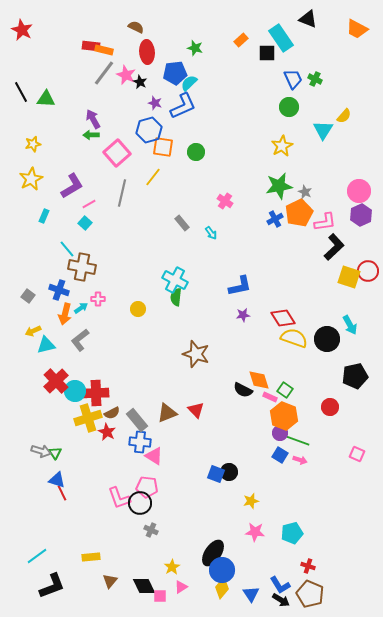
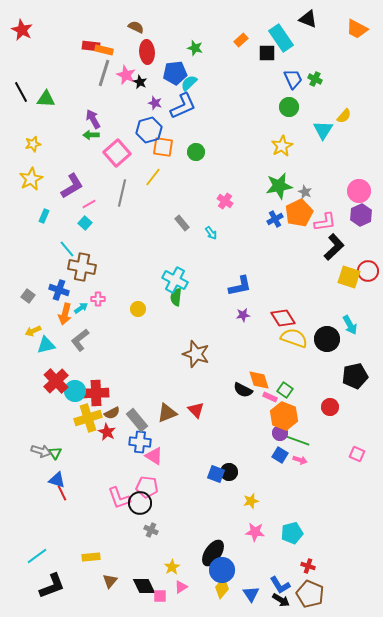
gray line at (104, 73): rotated 20 degrees counterclockwise
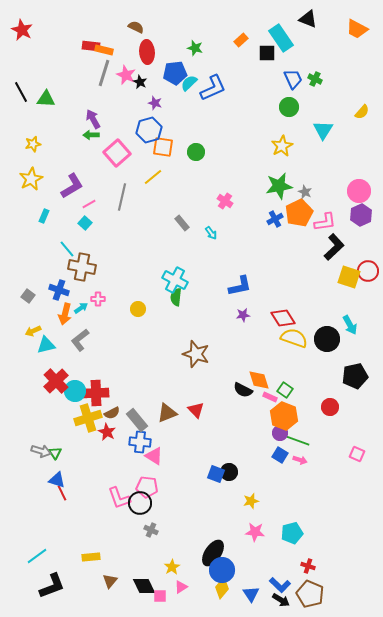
blue L-shape at (183, 106): moved 30 px right, 18 px up
yellow semicircle at (344, 116): moved 18 px right, 4 px up
yellow line at (153, 177): rotated 12 degrees clockwise
gray line at (122, 193): moved 4 px down
blue L-shape at (280, 585): rotated 15 degrees counterclockwise
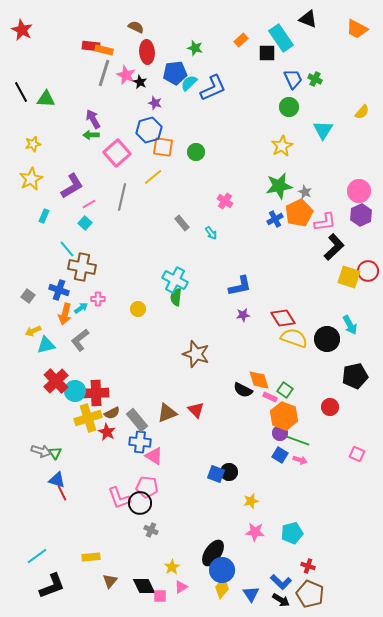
blue L-shape at (280, 585): moved 1 px right, 3 px up
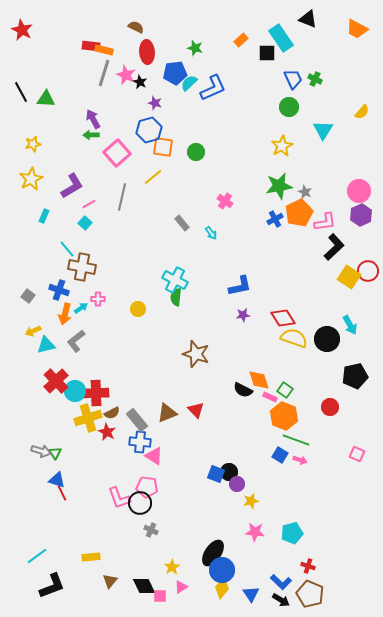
yellow square at (349, 277): rotated 15 degrees clockwise
gray L-shape at (80, 340): moved 4 px left, 1 px down
purple circle at (280, 433): moved 43 px left, 51 px down
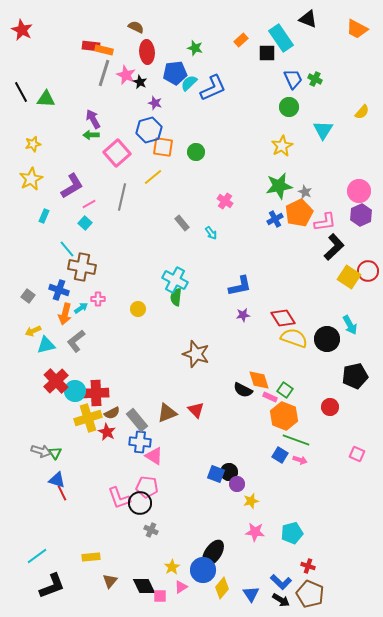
blue circle at (222, 570): moved 19 px left
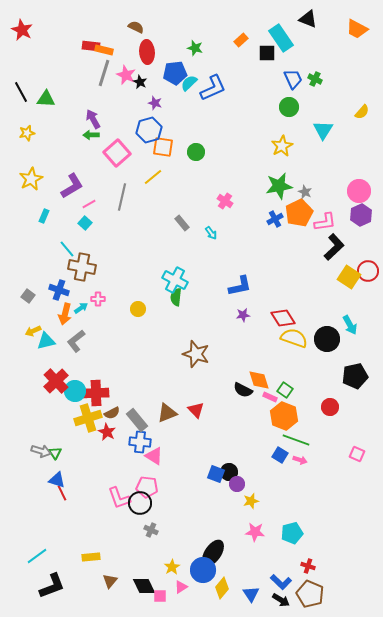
yellow star at (33, 144): moved 6 px left, 11 px up
cyan triangle at (46, 345): moved 4 px up
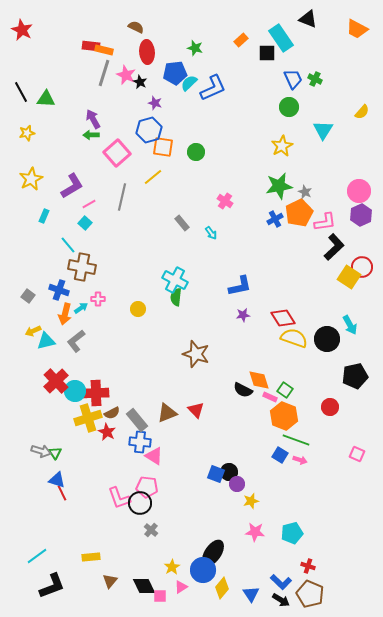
cyan line at (67, 249): moved 1 px right, 4 px up
red circle at (368, 271): moved 6 px left, 4 px up
gray cross at (151, 530): rotated 16 degrees clockwise
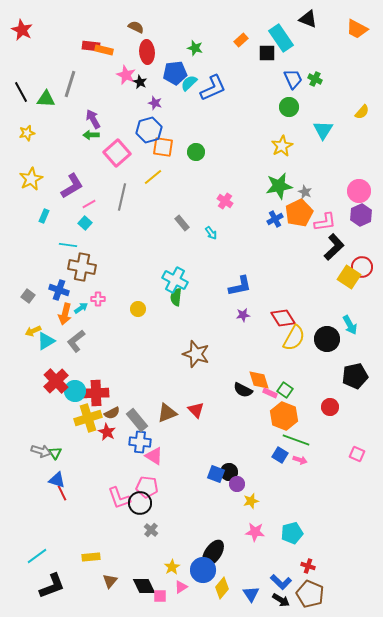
gray line at (104, 73): moved 34 px left, 11 px down
cyan line at (68, 245): rotated 42 degrees counterclockwise
yellow semicircle at (294, 338): rotated 100 degrees clockwise
cyan triangle at (46, 341): rotated 18 degrees counterclockwise
pink rectangle at (270, 397): moved 4 px up
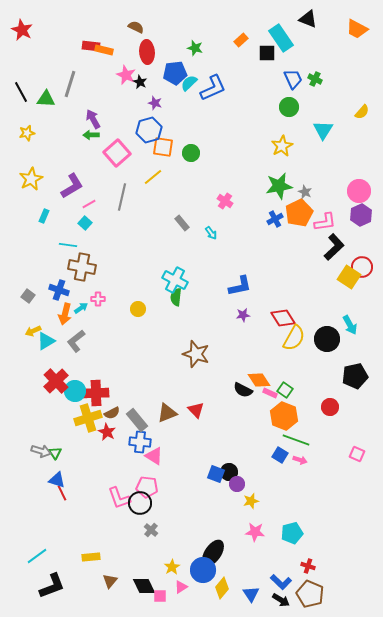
green circle at (196, 152): moved 5 px left, 1 px down
orange diamond at (259, 380): rotated 15 degrees counterclockwise
